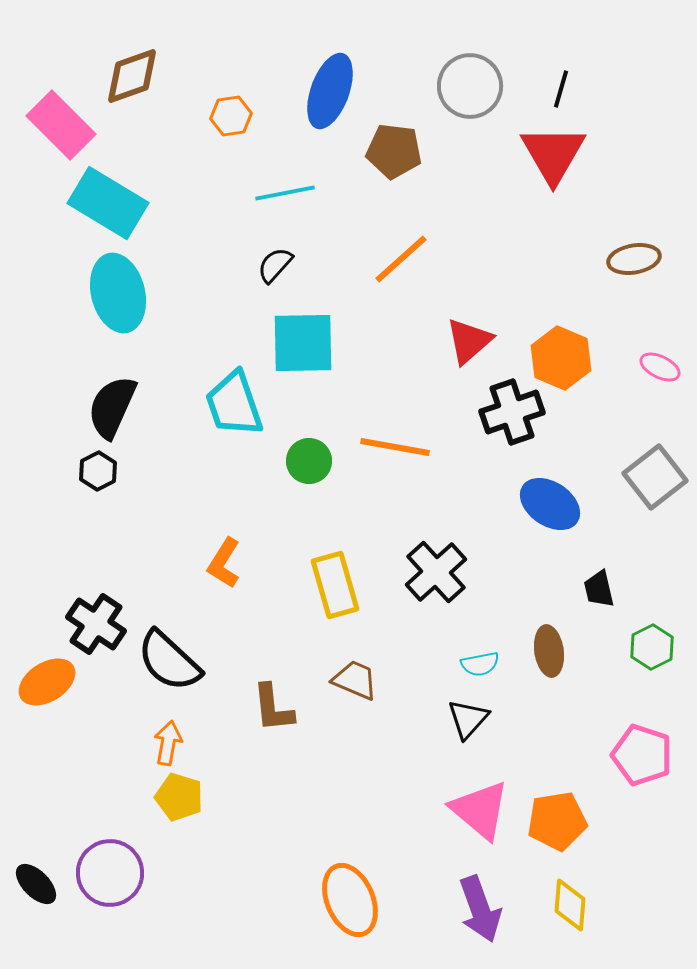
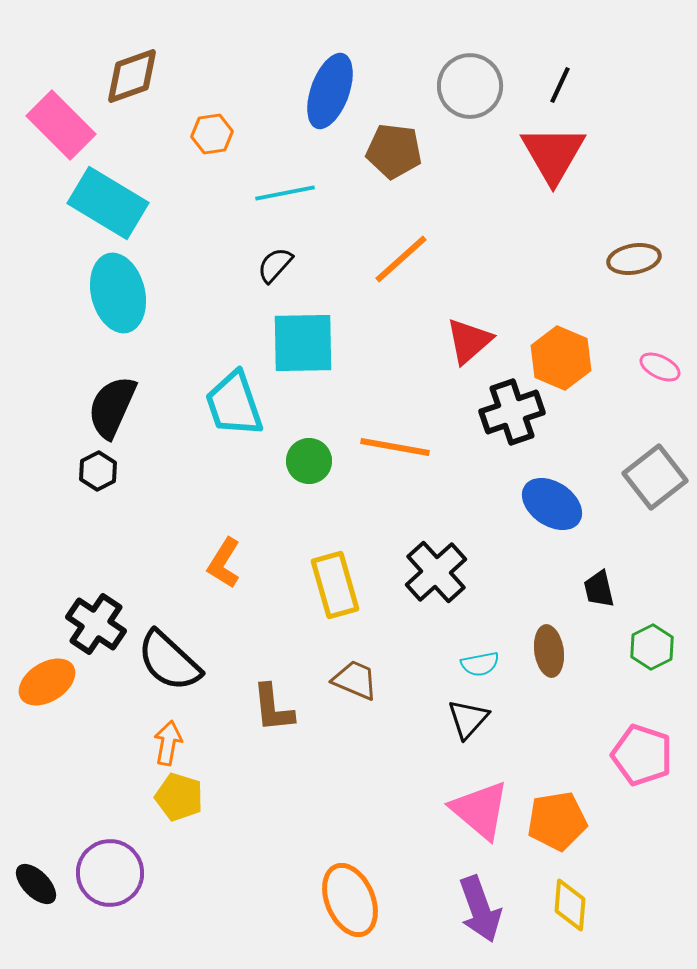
black line at (561, 89): moved 1 px left, 4 px up; rotated 9 degrees clockwise
orange hexagon at (231, 116): moved 19 px left, 18 px down
blue ellipse at (550, 504): moved 2 px right
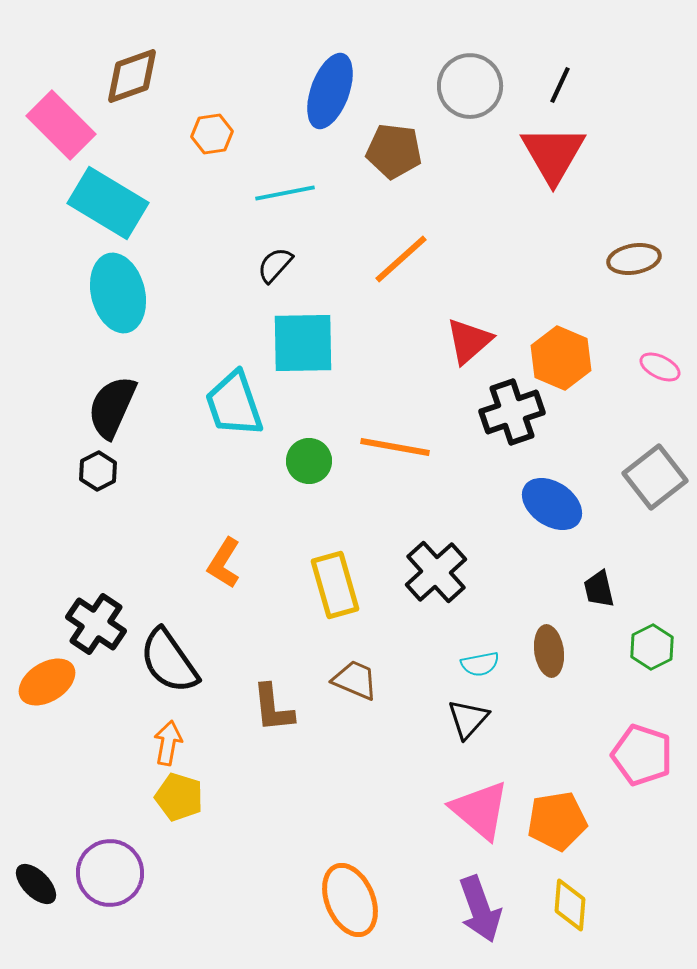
black semicircle at (169, 661): rotated 12 degrees clockwise
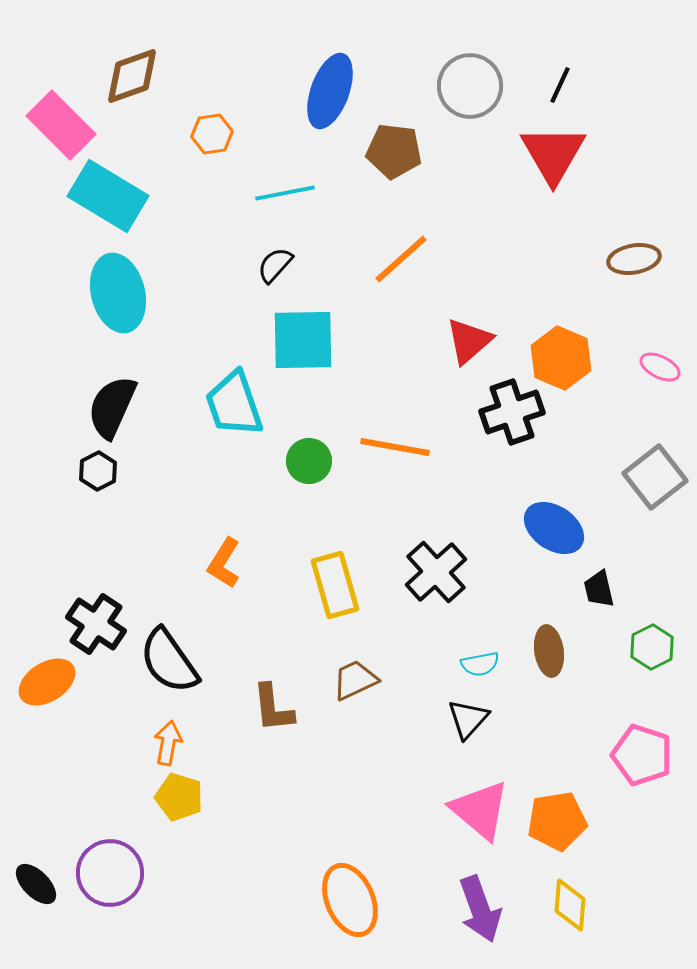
cyan rectangle at (108, 203): moved 7 px up
cyan square at (303, 343): moved 3 px up
blue ellipse at (552, 504): moved 2 px right, 24 px down
brown trapezoid at (355, 680): rotated 48 degrees counterclockwise
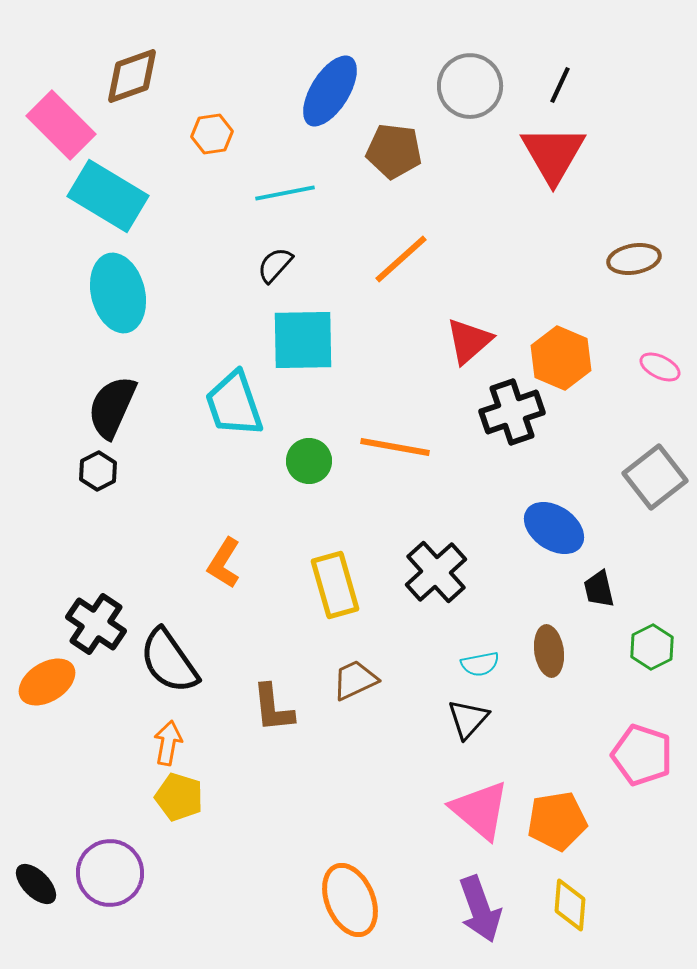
blue ellipse at (330, 91): rotated 12 degrees clockwise
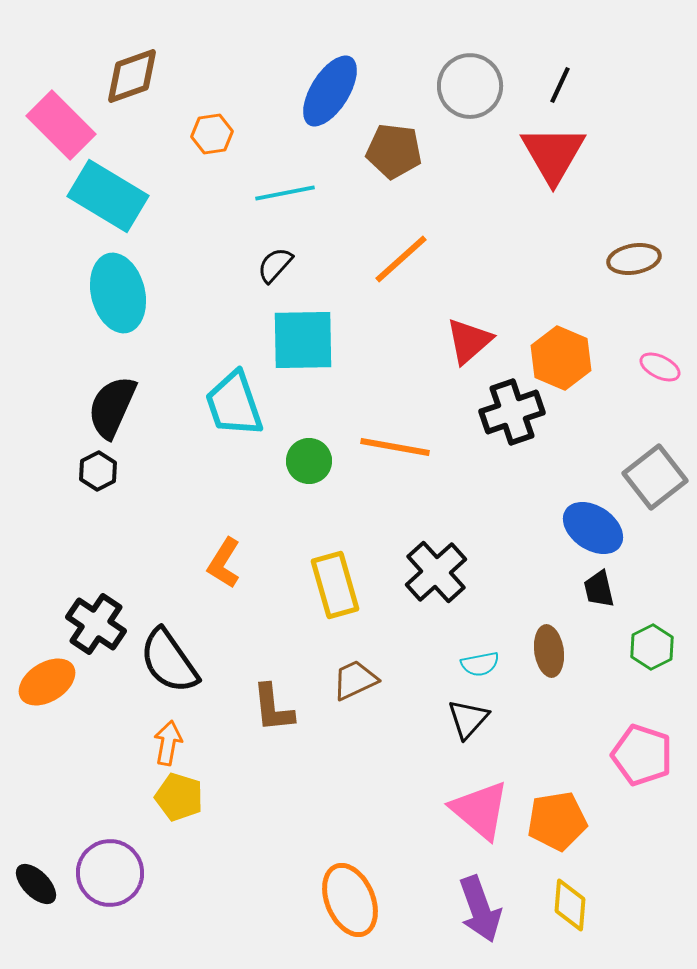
blue ellipse at (554, 528): moved 39 px right
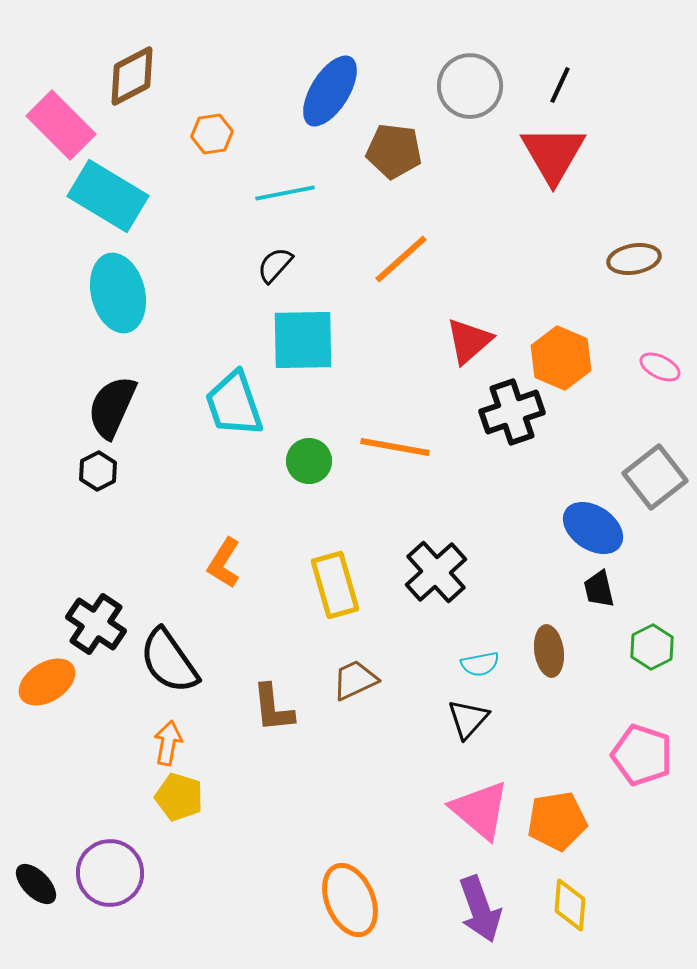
brown diamond at (132, 76): rotated 8 degrees counterclockwise
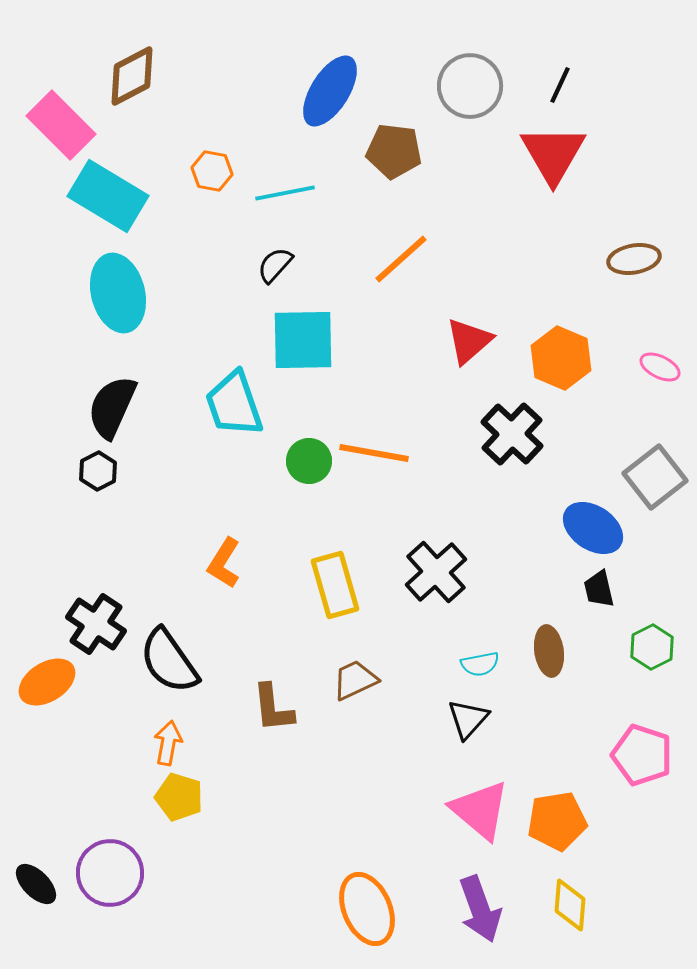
orange hexagon at (212, 134): moved 37 px down; rotated 18 degrees clockwise
black cross at (512, 412): moved 22 px down; rotated 28 degrees counterclockwise
orange line at (395, 447): moved 21 px left, 6 px down
orange ellipse at (350, 900): moved 17 px right, 9 px down
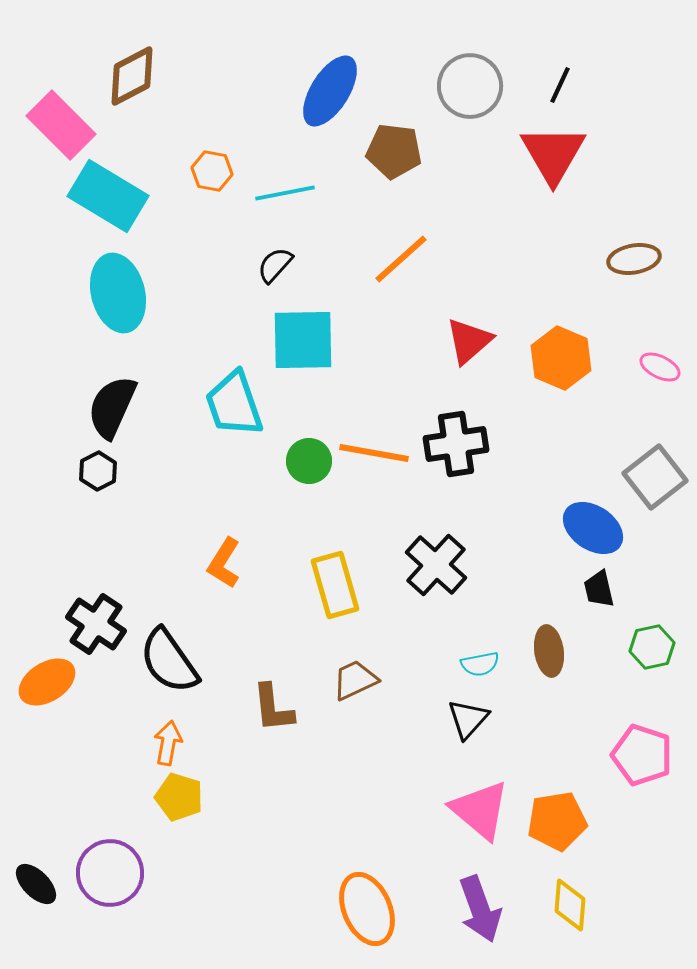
black cross at (512, 434): moved 56 px left, 10 px down; rotated 38 degrees clockwise
black cross at (436, 572): moved 7 px up; rotated 6 degrees counterclockwise
green hexagon at (652, 647): rotated 15 degrees clockwise
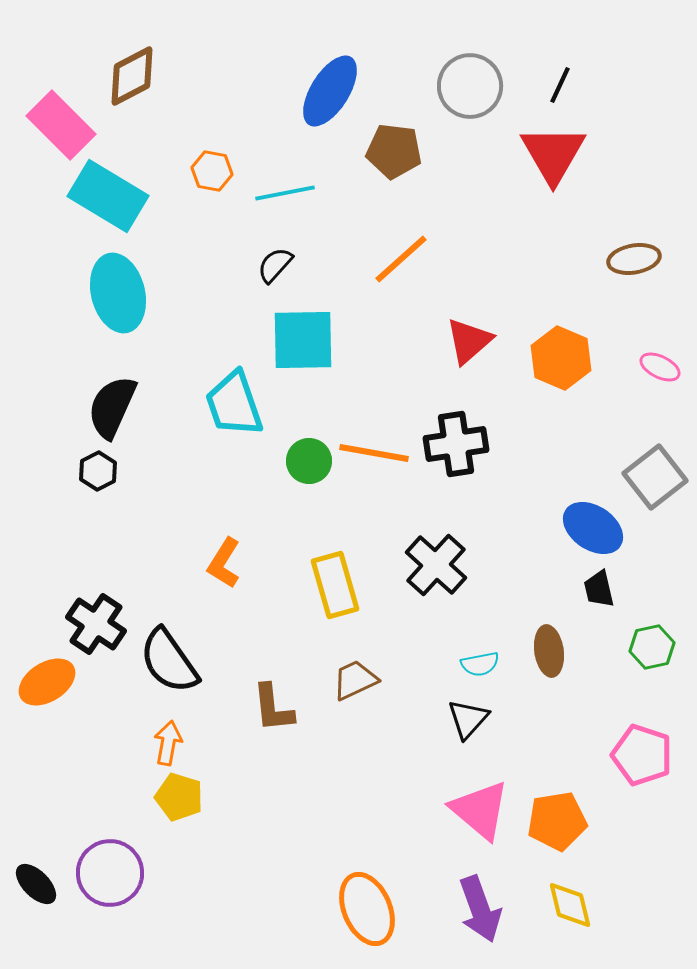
yellow diamond at (570, 905): rotated 18 degrees counterclockwise
